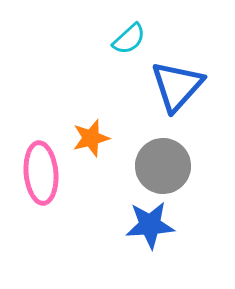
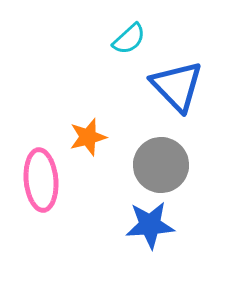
blue triangle: rotated 26 degrees counterclockwise
orange star: moved 3 px left, 1 px up
gray circle: moved 2 px left, 1 px up
pink ellipse: moved 7 px down
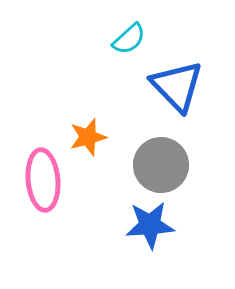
pink ellipse: moved 2 px right
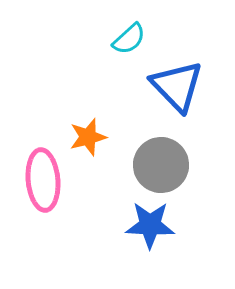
blue star: rotated 6 degrees clockwise
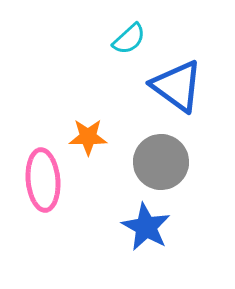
blue triangle: rotated 10 degrees counterclockwise
orange star: rotated 15 degrees clockwise
gray circle: moved 3 px up
blue star: moved 4 px left, 2 px down; rotated 27 degrees clockwise
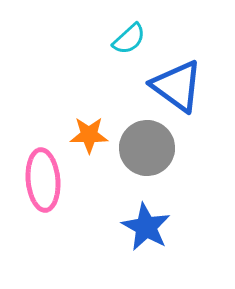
orange star: moved 1 px right, 2 px up
gray circle: moved 14 px left, 14 px up
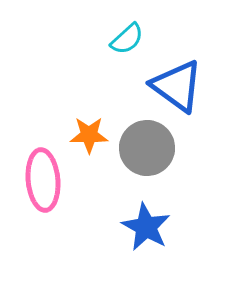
cyan semicircle: moved 2 px left
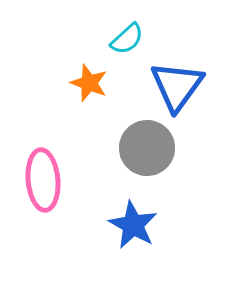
blue triangle: rotated 30 degrees clockwise
orange star: moved 52 px up; rotated 21 degrees clockwise
blue star: moved 13 px left, 2 px up
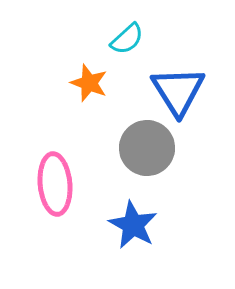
blue triangle: moved 1 px right, 5 px down; rotated 8 degrees counterclockwise
pink ellipse: moved 12 px right, 4 px down
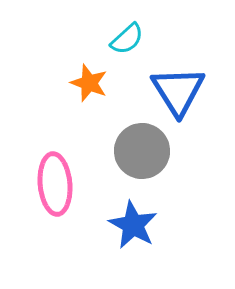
gray circle: moved 5 px left, 3 px down
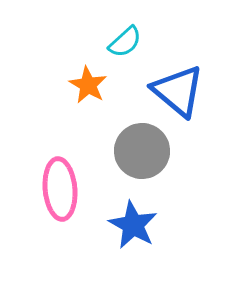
cyan semicircle: moved 2 px left, 3 px down
orange star: moved 1 px left, 2 px down; rotated 9 degrees clockwise
blue triangle: rotated 18 degrees counterclockwise
pink ellipse: moved 5 px right, 5 px down
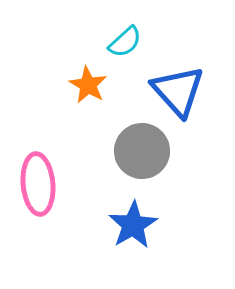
blue triangle: rotated 8 degrees clockwise
pink ellipse: moved 22 px left, 5 px up
blue star: rotated 12 degrees clockwise
